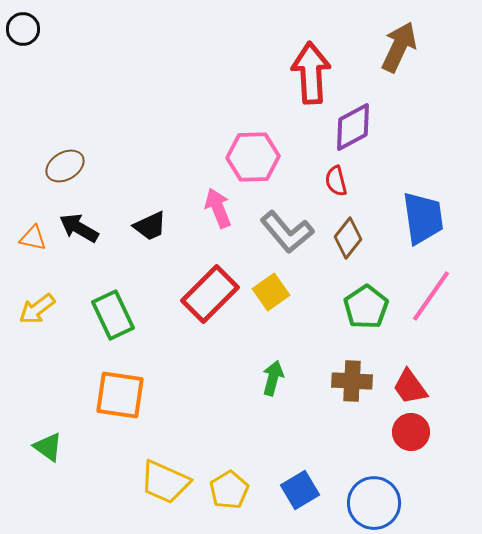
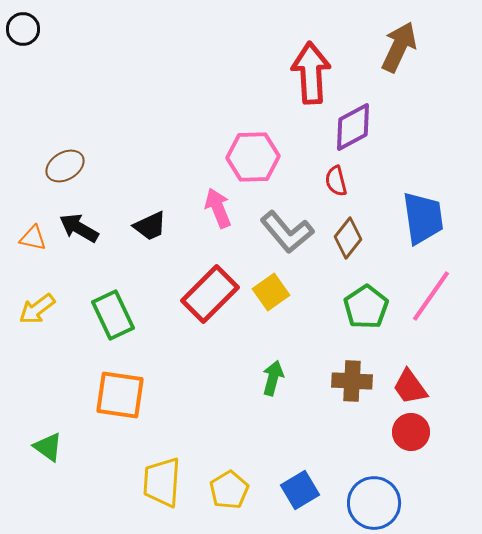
yellow trapezoid: moved 3 px left; rotated 70 degrees clockwise
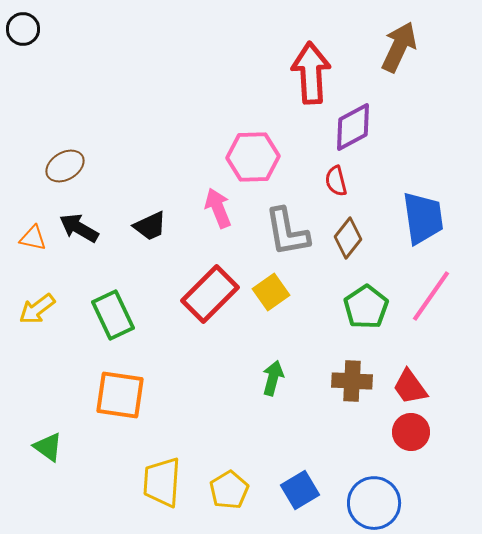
gray L-shape: rotated 30 degrees clockwise
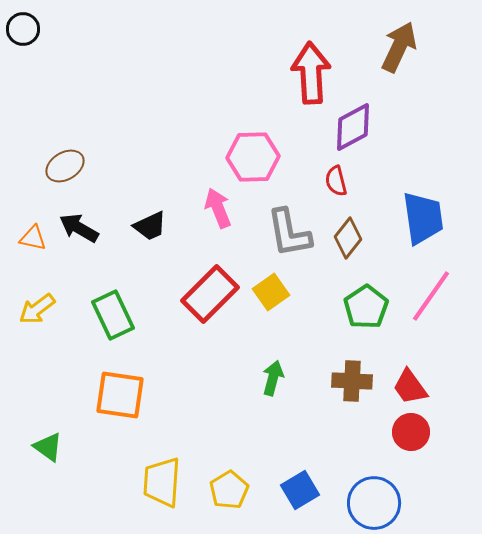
gray L-shape: moved 2 px right, 1 px down
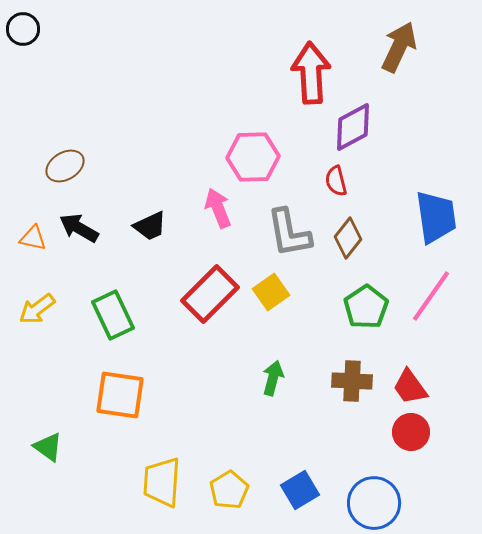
blue trapezoid: moved 13 px right, 1 px up
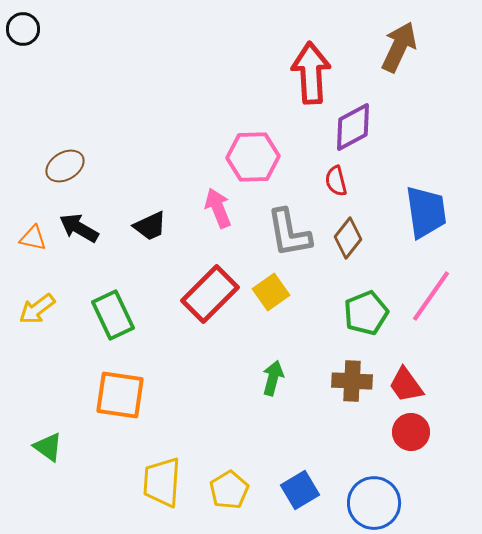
blue trapezoid: moved 10 px left, 5 px up
green pentagon: moved 6 px down; rotated 12 degrees clockwise
red trapezoid: moved 4 px left, 2 px up
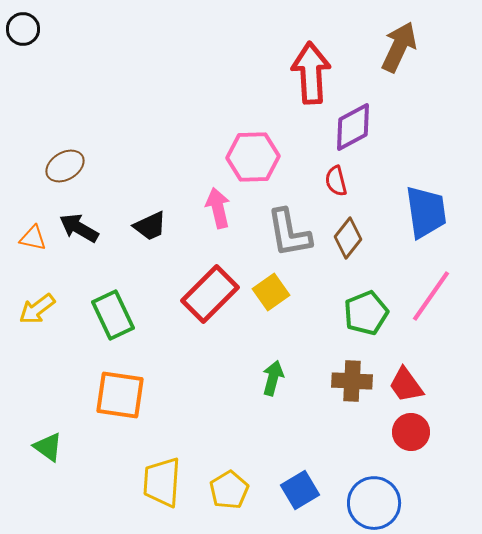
pink arrow: rotated 9 degrees clockwise
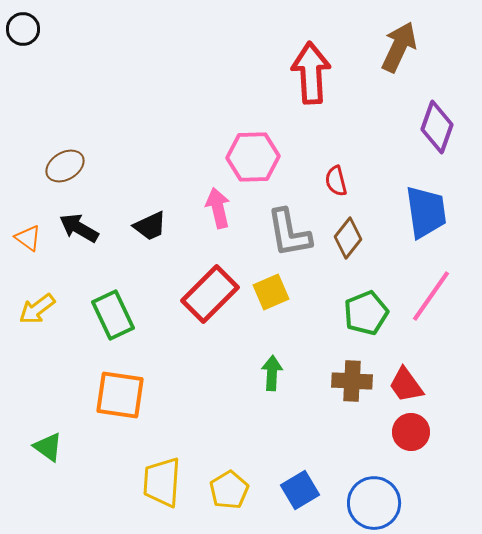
purple diamond: moved 84 px right; rotated 42 degrees counterclockwise
orange triangle: moved 5 px left; rotated 24 degrees clockwise
yellow square: rotated 12 degrees clockwise
green arrow: moved 1 px left, 5 px up; rotated 12 degrees counterclockwise
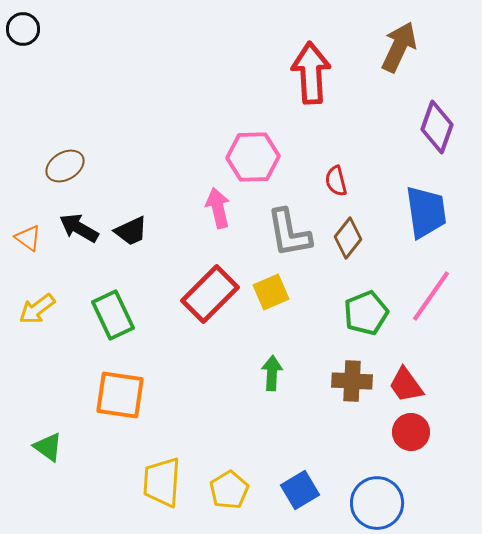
black trapezoid: moved 19 px left, 5 px down
blue circle: moved 3 px right
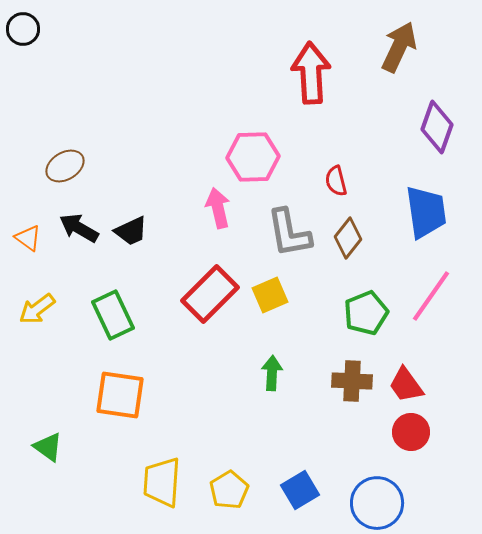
yellow square: moved 1 px left, 3 px down
